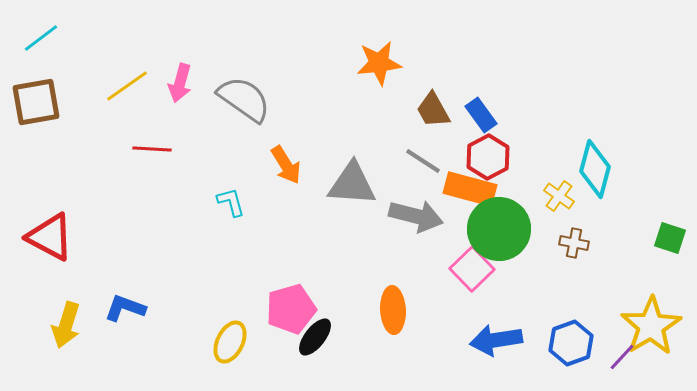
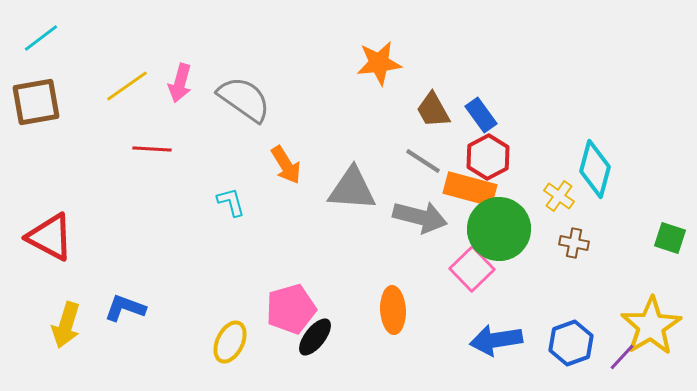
gray triangle: moved 5 px down
gray arrow: moved 4 px right, 1 px down
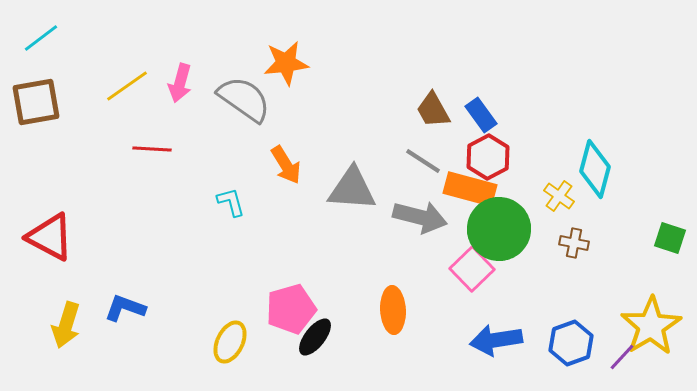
orange star: moved 93 px left
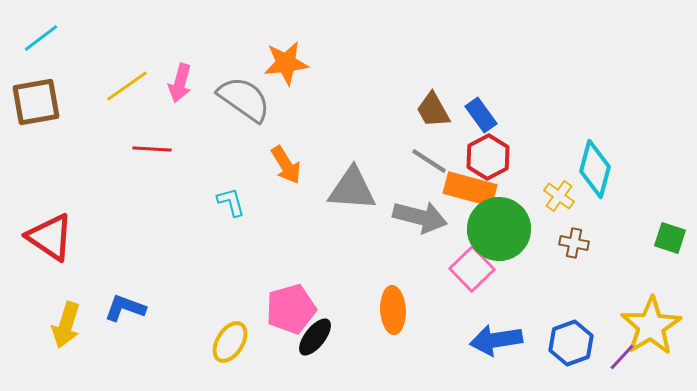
gray line: moved 6 px right
red triangle: rotated 6 degrees clockwise
yellow ellipse: rotated 6 degrees clockwise
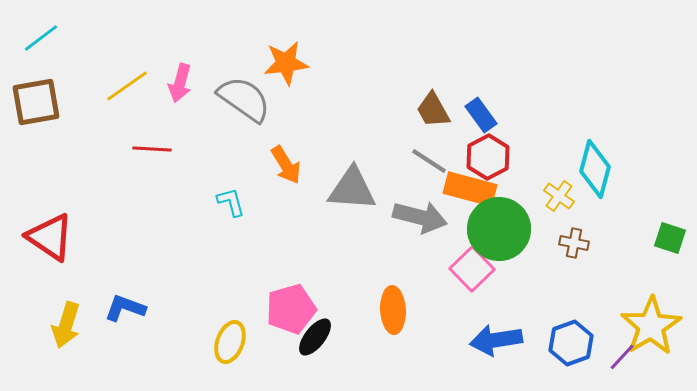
yellow ellipse: rotated 12 degrees counterclockwise
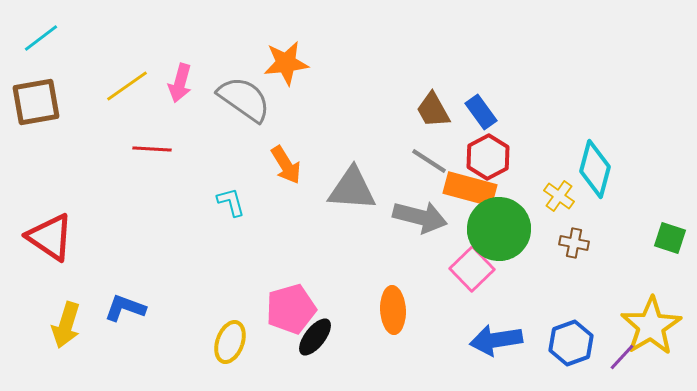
blue rectangle: moved 3 px up
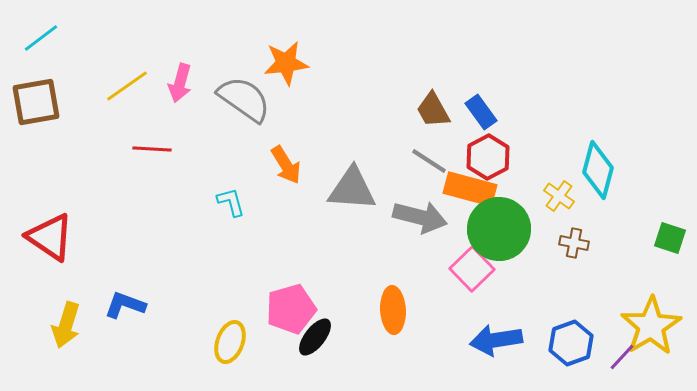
cyan diamond: moved 3 px right, 1 px down
blue L-shape: moved 3 px up
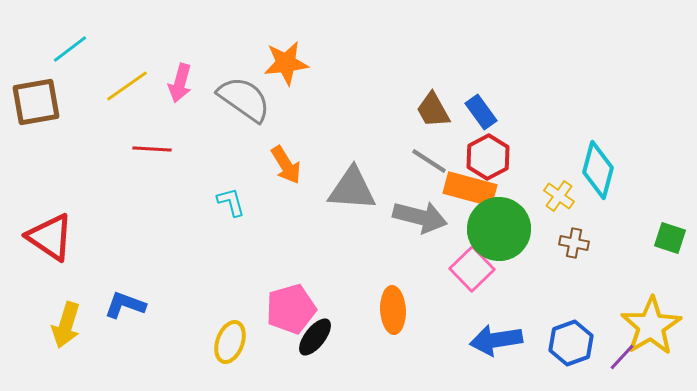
cyan line: moved 29 px right, 11 px down
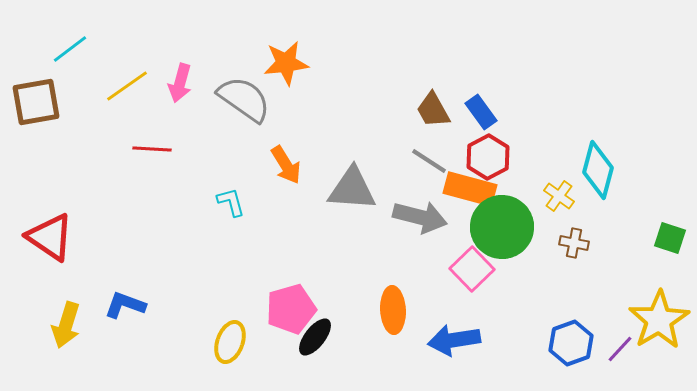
green circle: moved 3 px right, 2 px up
yellow star: moved 8 px right, 6 px up
blue arrow: moved 42 px left
purple line: moved 2 px left, 8 px up
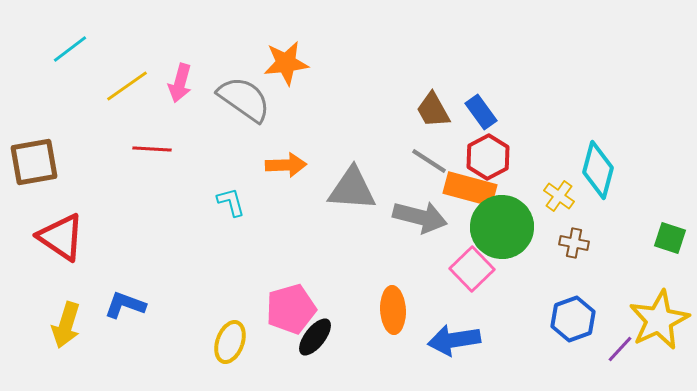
brown square: moved 2 px left, 60 px down
orange arrow: rotated 60 degrees counterclockwise
red triangle: moved 11 px right
yellow star: rotated 6 degrees clockwise
blue hexagon: moved 2 px right, 24 px up
